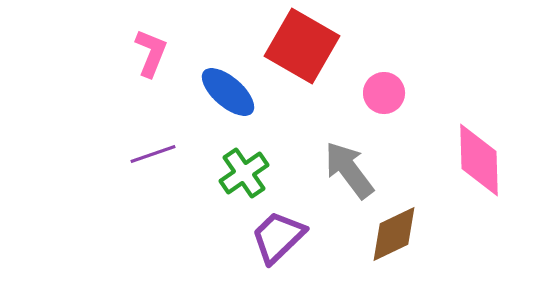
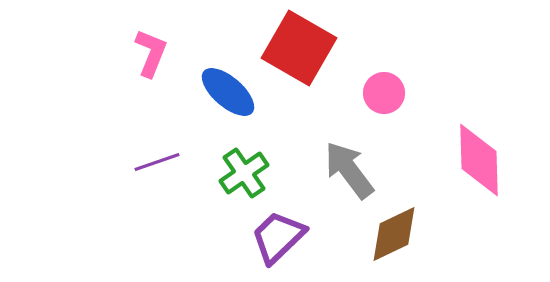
red square: moved 3 px left, 2 px down
purple line: moved 4 px right, 8 px down
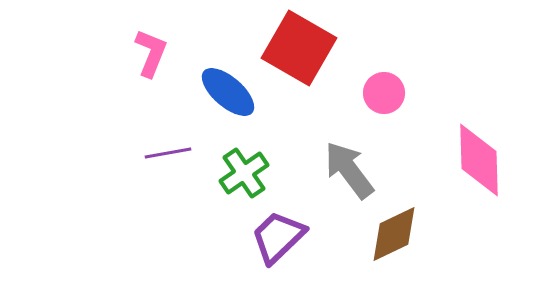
purple line: moved 11 px right, 9 px up; rotated 9 degrees clockwise
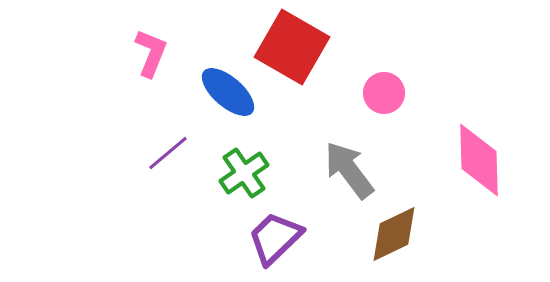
red square: moved 7 px left, 1 px up
purple line: rotated 30 degrees counterclockwise
purple trapezoid: moved 3 px left, 1 px down
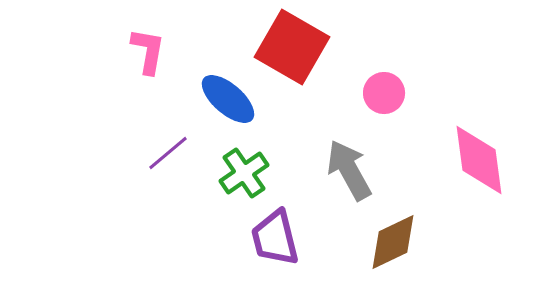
pink L-shape: moved 3 px left, 2 px up; rotated 12 degrees counterclockwise
blue ellipse: moved 7 px down
pink diamond: rotated 6 degrees counterclockwise
gray arrow: rotated 8 degrees clockwise
brown diamond: moved 1 px left, 8 px down
purple trapezoid: rotated 60 degrees counterclockwise
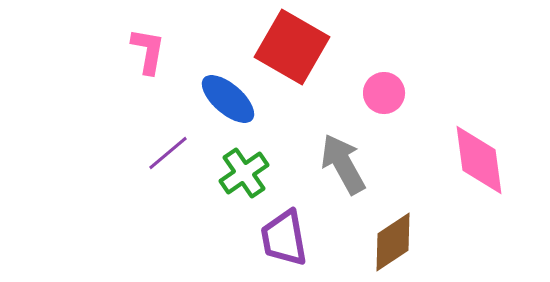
gray arrow: moved 6 px left, 6 px up
purple trapezoid: moved 9 px right; rotated 4 degrees clockwise
brown diamond: rotated 8 degrees counterclockwise
